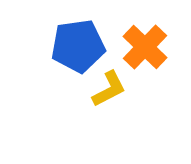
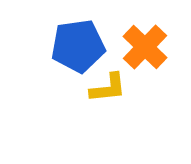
yellow L-shape: moved 1 px left, 1 px up; rotated 21 degrees clockwise
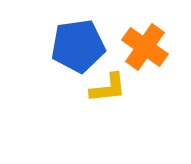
orange cross: rotated 9 degrees counterclockwise
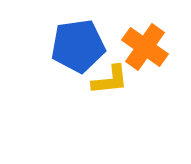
yellow L-shape: moved 2 px right, 8 px up
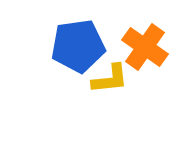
yellow L-shape: moved 1 px up
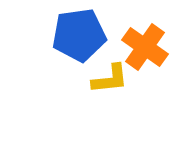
blue pentagon: moved 1 px right, 11 px up
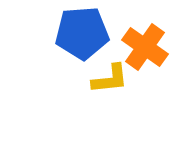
blue pentagon: moved 3 px right, 2 px up; rotated 4 degrees clockwise
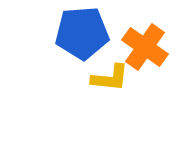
yellow L-shape: moved 1 px up; rotated 12 degrees clockwise
